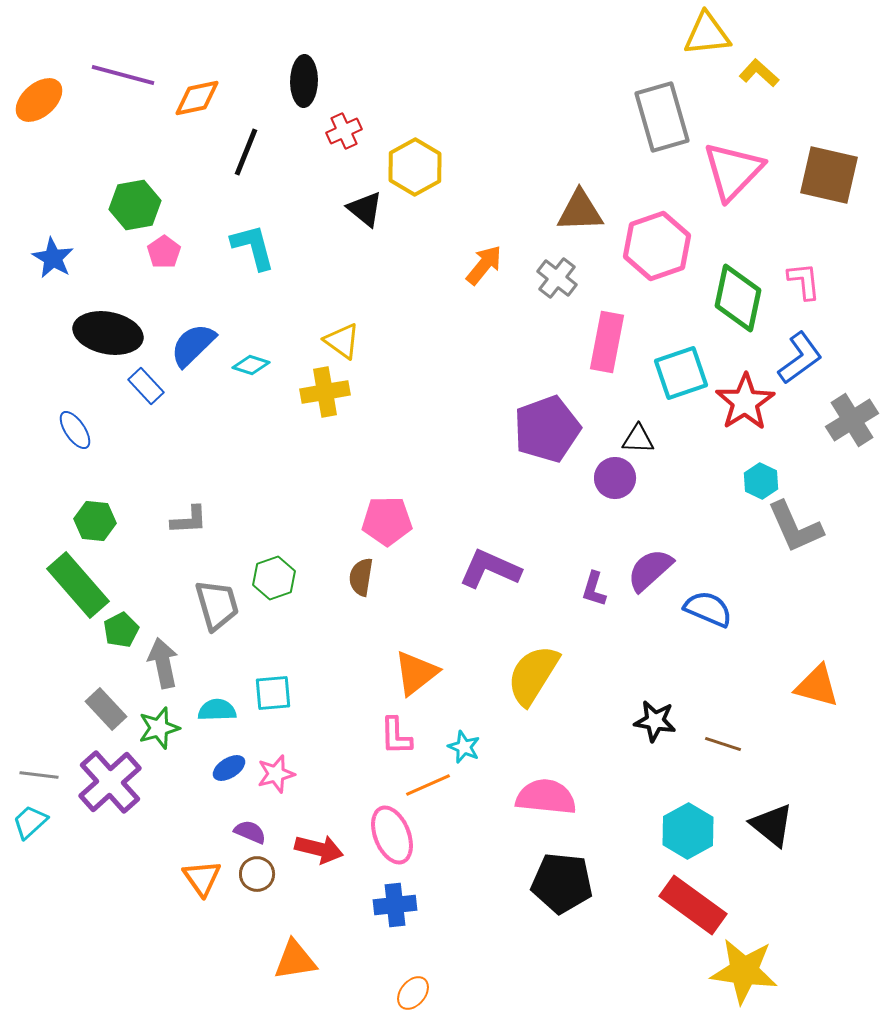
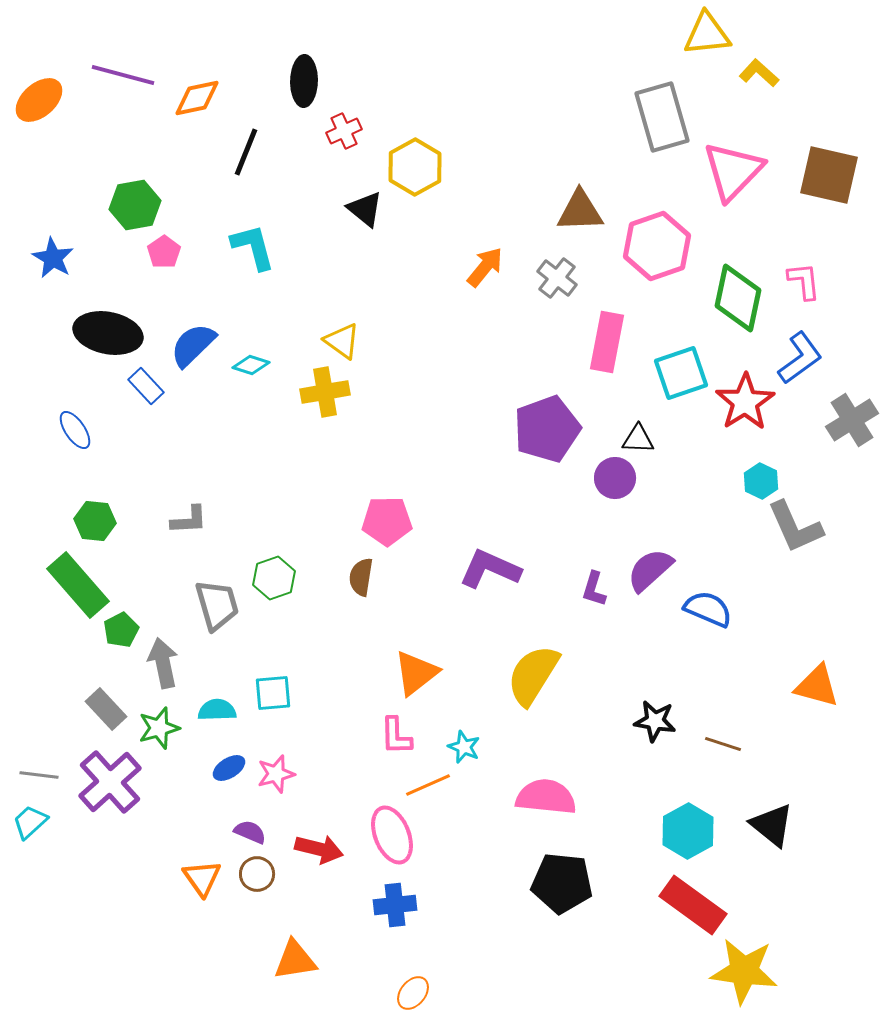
orange arrow at (484, 265): moved 1 px right, 2 px down
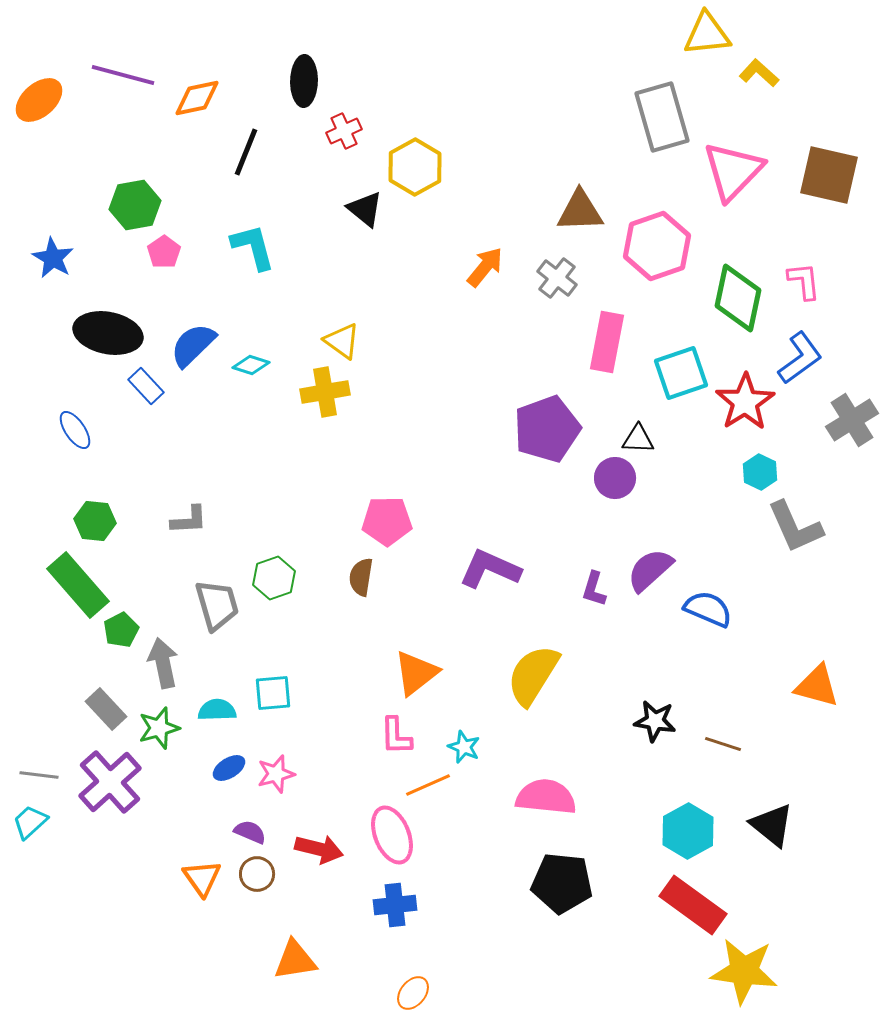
cyan hexagon at (761, 481): moved 1 px left, 9 px up
